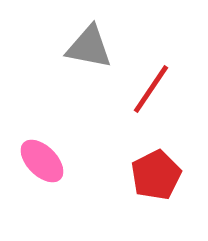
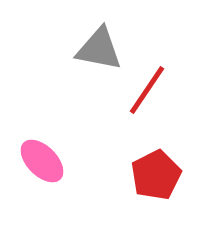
gray triangle: moved 10 px right, 2 px down
red line: moved 4 px left, 1 px down
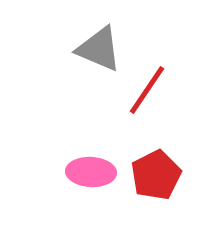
gray triangle: rotated 12 degrees clockwise
pink ellipse: moved 49 px right, 11 px down; rotated 42 degrees counterclockwise
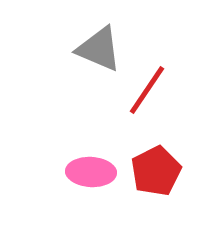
red pentagon: moved 4 px up
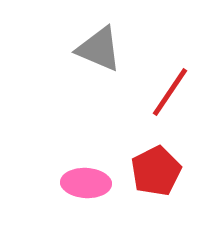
red line: moved 23 px right, 2 px down
pink ellipse: moved 5 px left, 11 px down
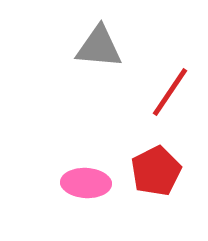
gray triangle: moved 2 px up; rotated 18 degrees counterclockwise
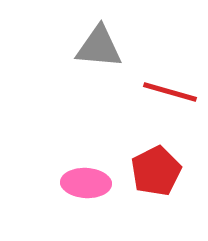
red line: rotated 72 degrees clockwise
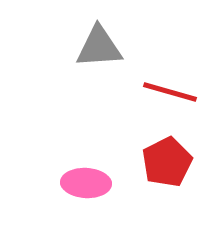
gray triangle: rotated 9 degrees counterclockwise
red pentagon: moved 11 px right, 9 px up
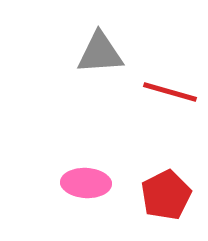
gray triangle: moved 1 px right, 6 px down
red pentagon: moved 1 px left, 33 px down
